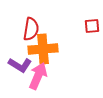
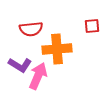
red semicircle: rotated 75 degrees clockwise
orange cross: moved 14 px right
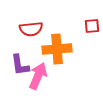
purple L-shape: rotated 50 degrees clockwise
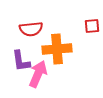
purple L-shape: moved 1 px right, 4 px up
pink arrow: moved 2 px up
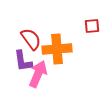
red semicircle: moved 10 px down; rotated 120 degrees counterclockwise
purple L-shape: moved 2 px right
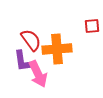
red semicircle: moved 1 px down
pink arrow: rotated 132 degrees clockwise
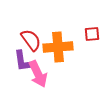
red square: moved 8 px down
orange cross: moved 1 px right, 2 px up
